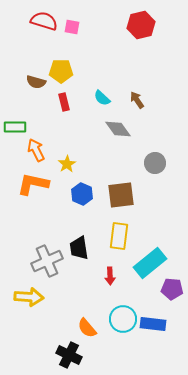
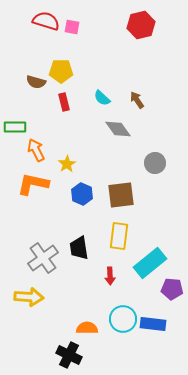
red semicircle: moved 2 px right
gray cross: moved 4 px left, 3 px up; rotated 12 degrees counterclockwise
orange semicircle: rotated 130 degrees clockwise
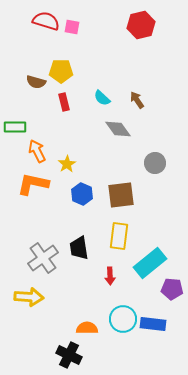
orange arrow: moved 1 px right, 1 px down
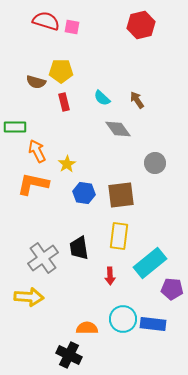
blue hexagon: moved 2 px right, 1 px up; rotated 15 degrees counterclockwise
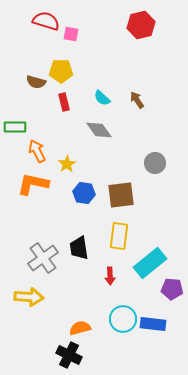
pink square: moved 1 px left, 7 px down
gray diamond: moved 19 px left, 1 px down
orange semicircle: moved 7 px left; rotated 15 degrees counterclockwise
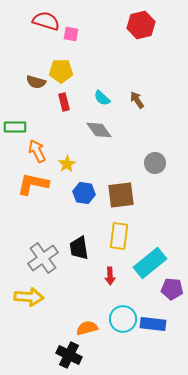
orange semicircle: moved 7 px right
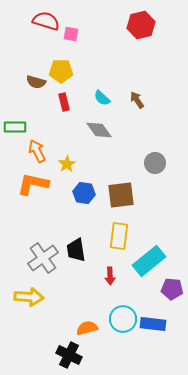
black trapezoid: moved 3 px left, 2 px down
cyan rectangle: moved 1 px left, 2 px up
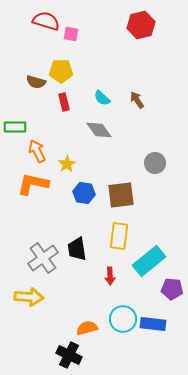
black trapezoid: moved 1 px right, 1 px up
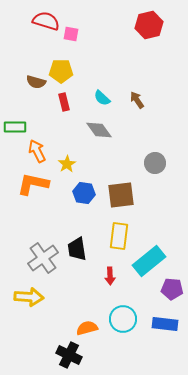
red hexagon: moved 8 px right
blue rectangle: moved 12 px right
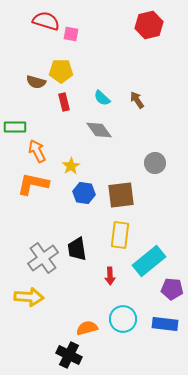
yellow star: moved 4 px right, 2 px down
yellow rectangle: moved 1 px right, 1 px up
